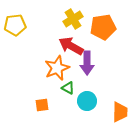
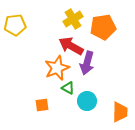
purple arrow: rotated 15 degrees clockwise
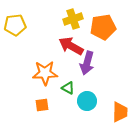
yellow cross: rotated 12 degrees clockwise
orange star: moved 12 px left, 5 px down; rotated 20 degrees clockwise
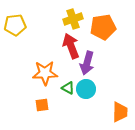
red arrow: rotated 40 degrees clockwise
cyan circle: moved 1 px left, 12 px up
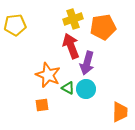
orange star: moved 3 px right, 2 px down; rotated 25 degrees clockwise
